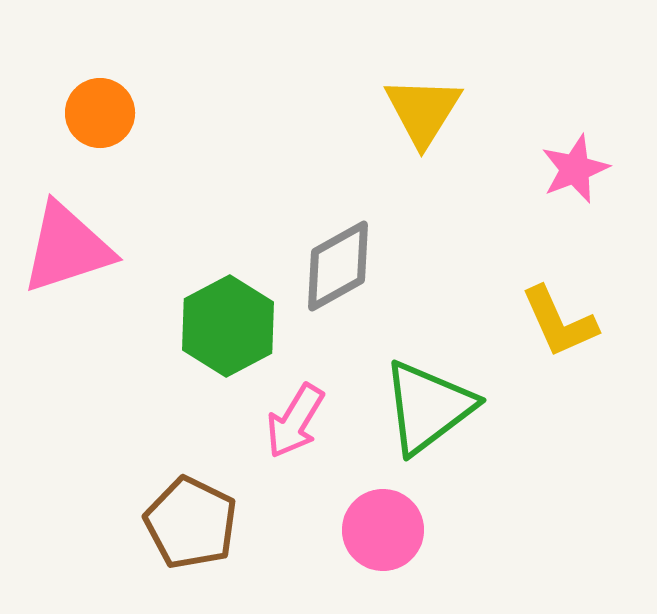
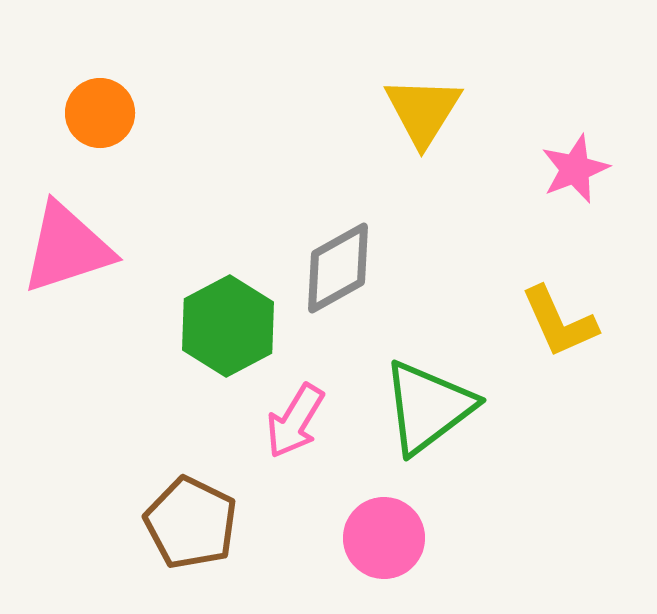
gray diamond: moved 2 px down
pink circle: moved 1 px right, 8 px down
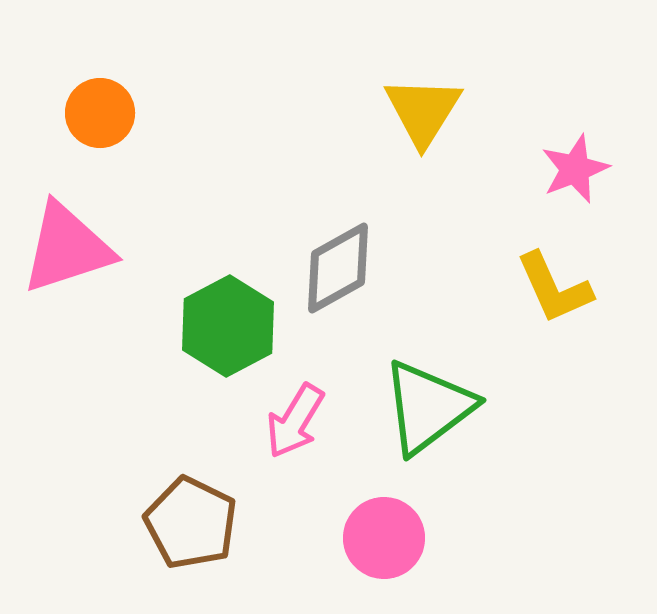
yellow L-shape: moved 5 px left, 34 px up
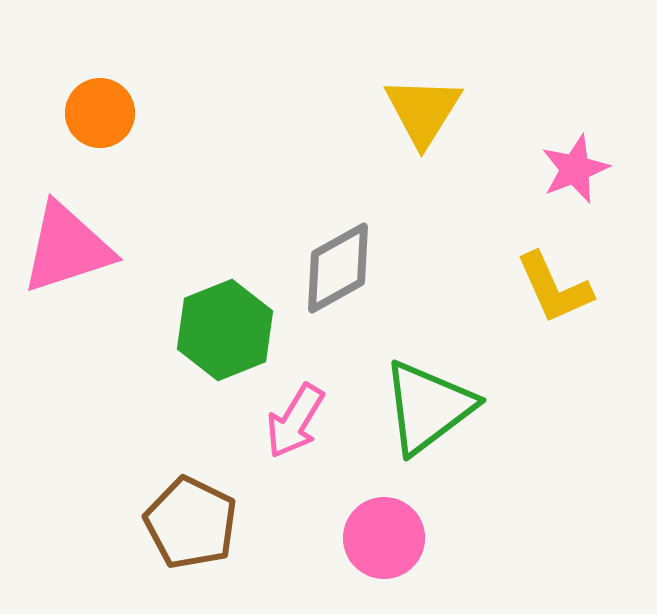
green hexagon: moved 3 px left, 4 px down; rotated 6 degrees clockwise
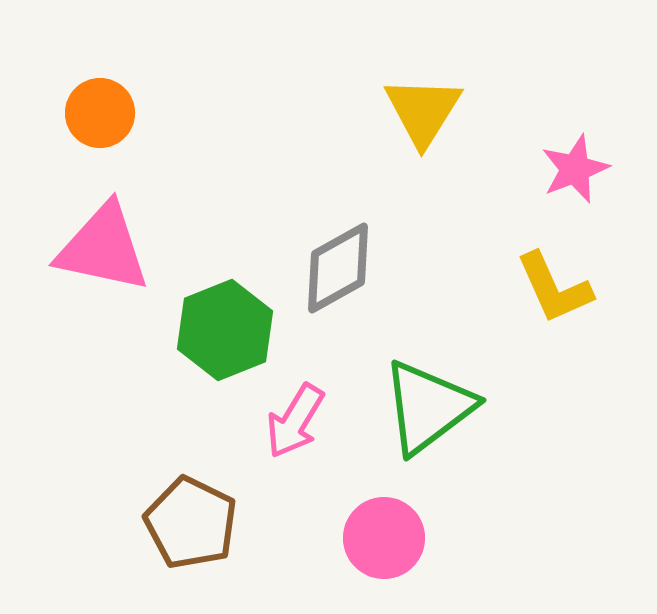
pink triangle: moved 36 px right; rotated 30 degrees clockwise
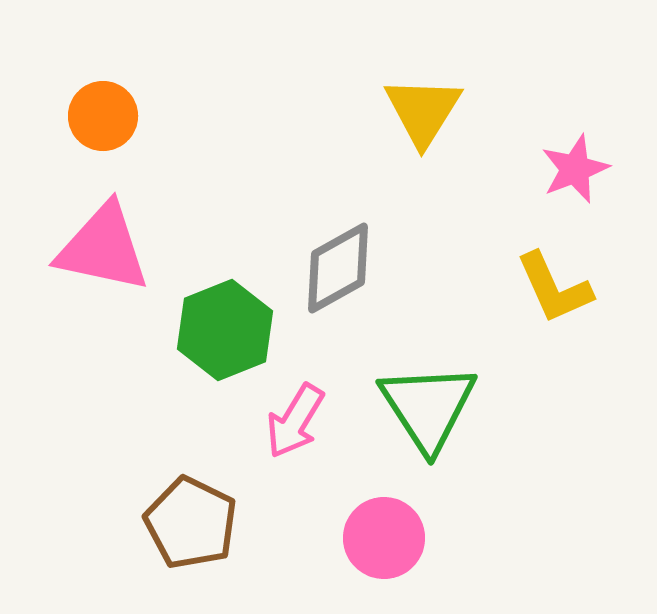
orange circle: moved 3 px right, 3 px down
green triangle: rotated 26 degrees counterclockwise
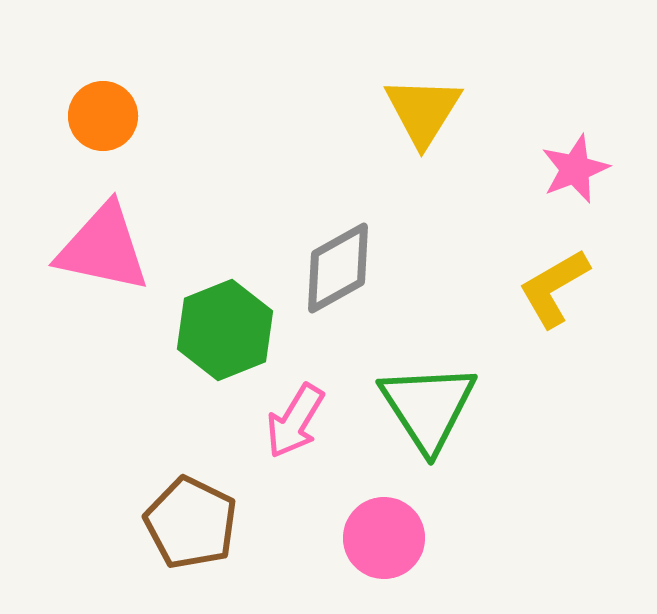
yellow L-shape: rotated 84 degrees clockwise
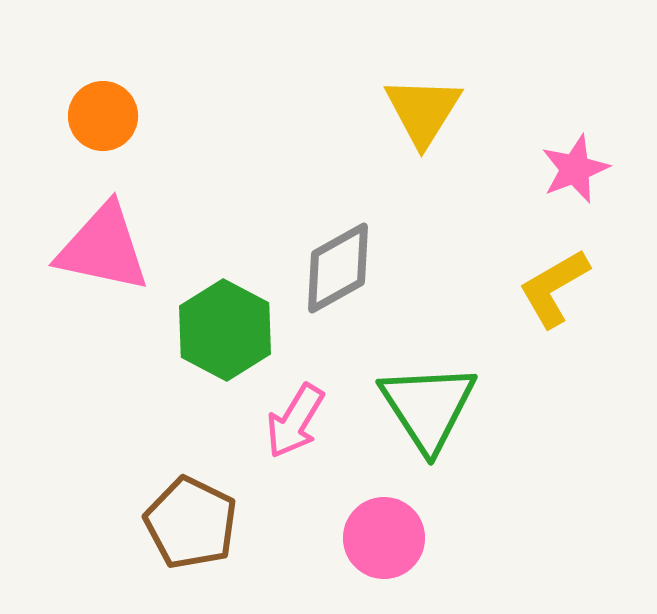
green hexagon: rotated 10 degrees counterclockwise
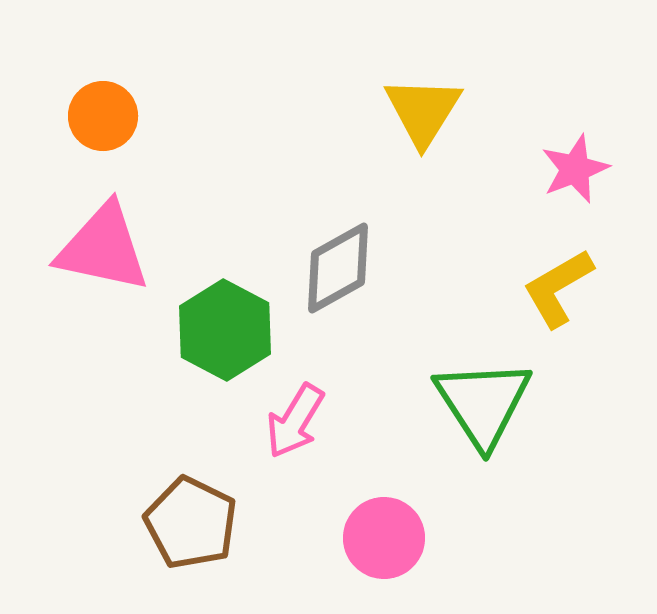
yellow L-shape: moved 4 px right
green triangle: moved 55 px right, 4 px up
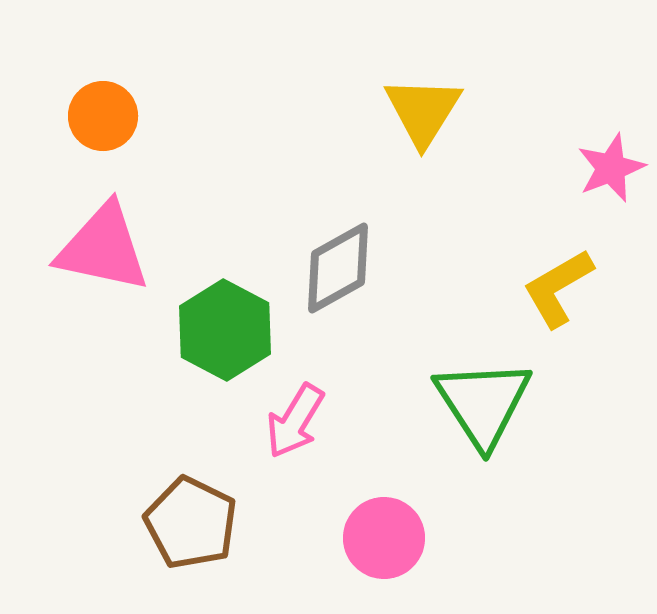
pink star: moved 36 px right, 1 px up
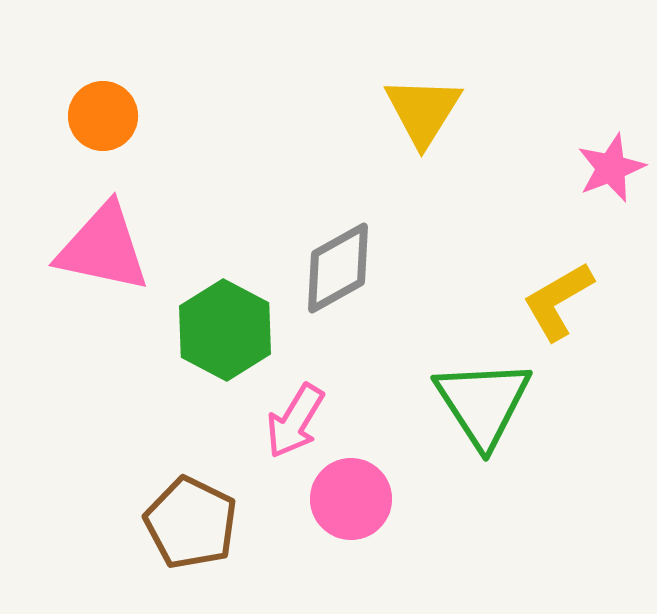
yellow L-shape: moved 13 px down
pink circle: moved 33 px left, 39 px up
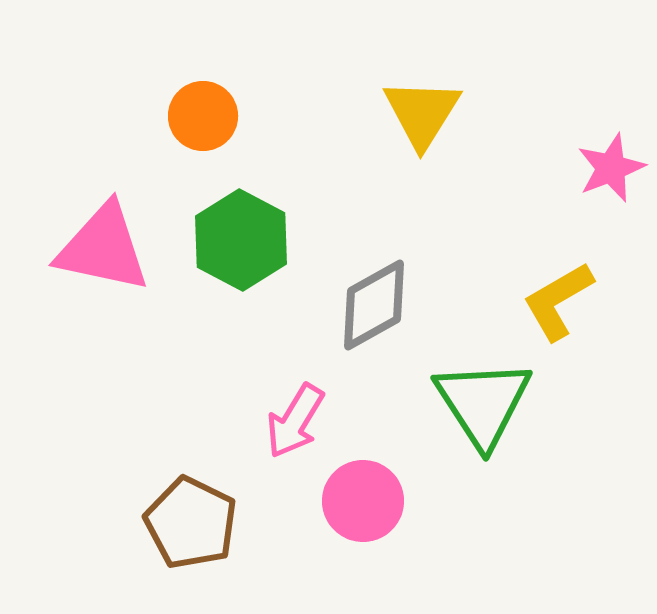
yellow triangle: moved 1 px left, 2 px down
orange circle: moved 100 px right
gray diamond: moved 36 px right, 37 px down
green hexagon: moved 16 px right, 90 px up
pink circle: moved 12 px right, 2 px down
